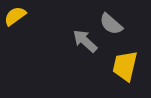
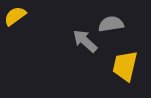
gray semicircle: rotated 130 degrees clockwise
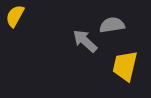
yellow semicircle: rotated 25 degrees counterclockwise
gray semicircle: moved 1 px right, 1 px down
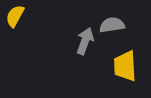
gray arrow: rotated 68 degrees clockwise
yellow trapezoid: rotated 16 degrees counterclockwise
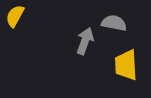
gray semicircle: moved 2 px right, 2 px up; rotated 20 degrees clockwise
yellow trapezoid: moved 1 px right, 1 px up
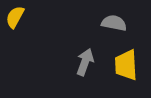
yellow semicircle: moved 1 px down
gray arrow: moved 21 px down
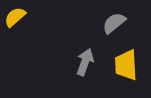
yellow semicircle: rotated 20 degrees clockwise
gray semicircle: rotated 50 degrees counterclockwise
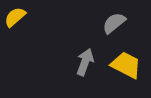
yellow trapezoid: rotated 120 degrees clockwise
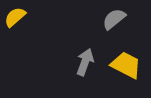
gray semicircle: moved 4 px up
